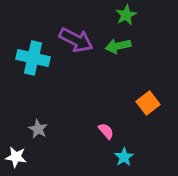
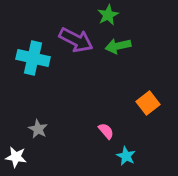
green star: moved 18 px left
cyan star: moved 2 px right, 1 px up; rotated 12 degrees counterclockwise
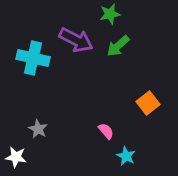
green star: moved 2 px right, 1 px up; rotated 15 degrees clockwise
green arrow: rotated 30 degrees counterclockwise
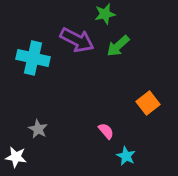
green star: moved 5 px left
purple arrow: moved 1 px right
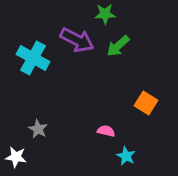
green star: rotated 10 degrees clockwise
cyan cross: rotated 16 degrees clockwise
orange square: moved 2 px left; rotated 20 degrees counterclockwise
pink semicircle: rotated 36 degrees counterclockwise
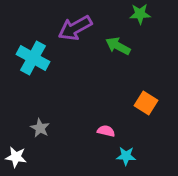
green star: moved 35 px right
purple arrow: moved 2 px left, 12 px up; rotated 124 degrees clockwise
green arrow: rotated 70 degrees clockwise
gray star: moved 2 px right, 1 px up
cyan star: rotated 24 degrees counterclockwise
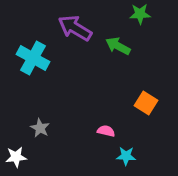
purple arrow: rotated 60 degrees clockwise
white star: rotated 15 degrees counterclockwise
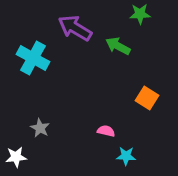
orange square: moved 1 px right, 5 px up
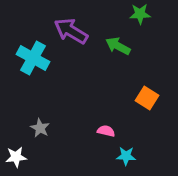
purple arrow: moved 4 px left, 3 px down
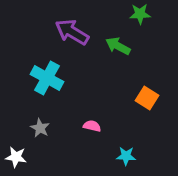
purple arrow: moved 1 px right, 1 px down
cyan cross: moved 14 px right, 20 px down
pink semicircle: moved 14 px left, 5 px up
white star: rotated 15 degrees clockwise
